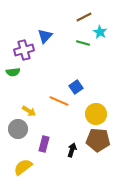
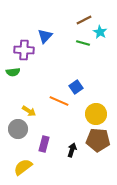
brown line: moved 3 px down
purple cross: rotated 18 degrees clockwise
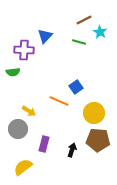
green line: moved 4 px left, 1 px up
yellow circle: moved 2 px left, 1 px up
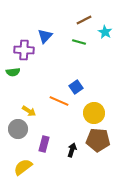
cyan star: moved 5 px right
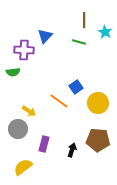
brown line: rotated 63 degrees counterclockwise
orange line: rotated 12 degrees clockwise
yellow circle: moved 4 px right, 10 px up
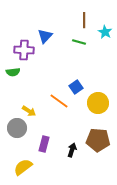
gray circle: moved 1 px left, 1 px up
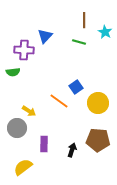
purple rectangle: rotated 14 degrees counterclockwise
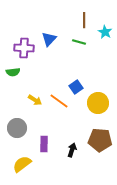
blue triangle: moved 4 px right, 3 px down
purple cross: moved 2 px up
yellow arrow: moved 6 px right, 11 px up
brown pentagon: moved 2 px right
yellow semicircle: moved 1 px left, 3 px up
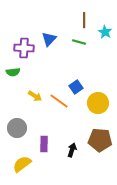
yellow arrow: moved 4 px up
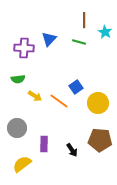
green semicircle: moved 5 px right, 7 px down
black arrow: rotated 128 degrees clockwise
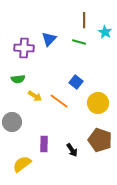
blue square: moved 5 px up; rotated 16 degrees counterclockwise
gray circle: moved 5 px left, 6 px up
brown pentagon: rotated 15 degrees clockwise
